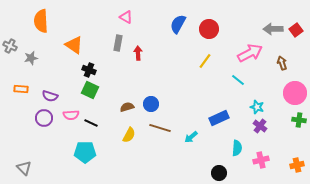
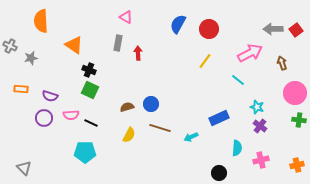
cyan arrow: rotated 16 degrees clockwise
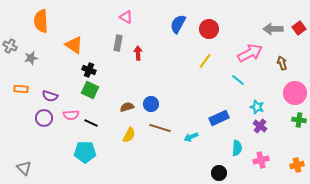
red square: moved 3 px right, 2 px up
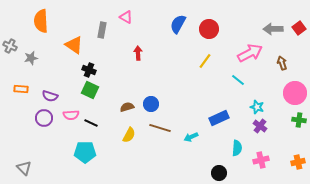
gray rectangle: moved 16 px left, 13 px up
orange cross: moved 1 px right, 3 px up
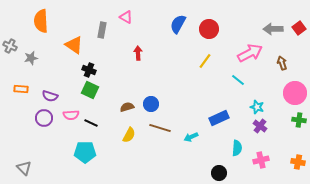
orange cross: rotated 24 degrees clockwise
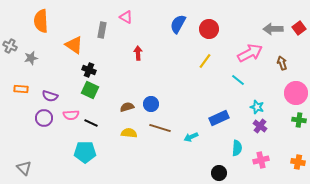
pink circle: moved 1 px right
yellow semicircle: moved 2 px up; rotated 112 degrees counterclockwise
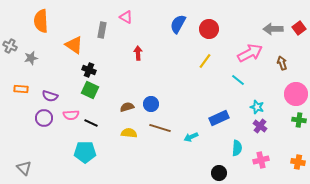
pink circle: moved 1 px down
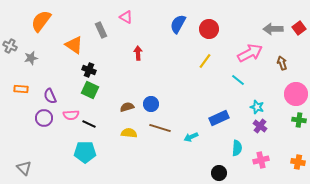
orange semicircle: rotated 40 degrees clockwise
gray rectangle: moved 1 px left; rotated 35 degrees counterclockwise
purple semicircle: rotated 49 degrees clockwise
black line: moved 2 px left, 1 px down
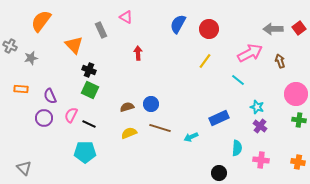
orange triangle: rotated 12 degrees clockwise
brown arrow: moved 2 px left, 2 px up
pink semicircle: rotated 119 degrees clockwise
yellow semicircle: rotated 28 degrees counterclockwise
pink cross: rotated 21 degrees clockwise
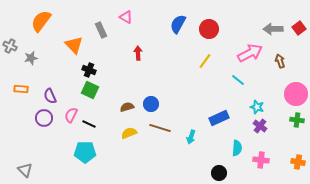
green cross: moved 2 px left
cyan arrow: rotated 48 degrees counterclockwise
gray triangle: moved 1 px right, 2 px down
